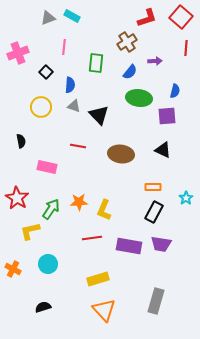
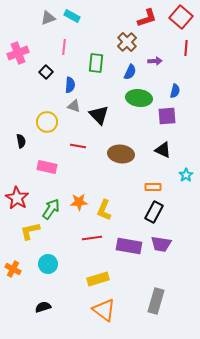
brown cross at (127, 42): rotated 12 degrees counterclockwise
blue semicircle at (130, 72): rotated 14 degrees counterclockwise
yellow circle at (41, 107): moved 6 px right, 15 px down
cyan star at (186, 198): moved 23 px up
orange triangle at (104, 310): rotated 10 degrees counterclockwise
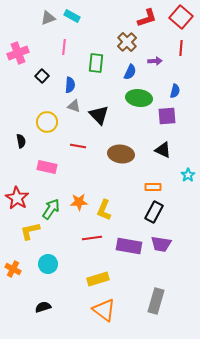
red line at (186, 48): moved 5 px left
black square at (46, 72): moved 4 px left, 4 px down
cyan star at (186, 175): moved 2 px right
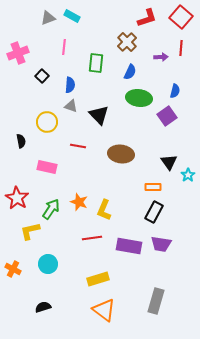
purple arrow at (155, 61): moved 6 px right, 4 px up
gray triangle at (74, 106): moved 3 px left
purple square at (167, 116): rotated 30 degrees counterclockwise
black triangle at (163, 150): moved 6 px right, 12 px down; rotated 30 degrees clockwise
orange star at (79, 202): rotated 24 degrees clockwise
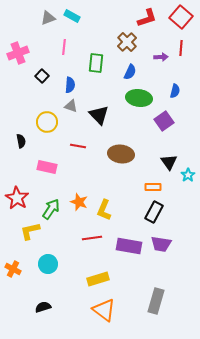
purple square at (167, 116): moved 3 px left, 5 px down
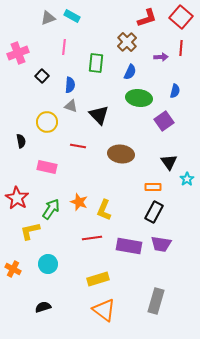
cyan star at (188, 175): moved 1 px left, 4 px down
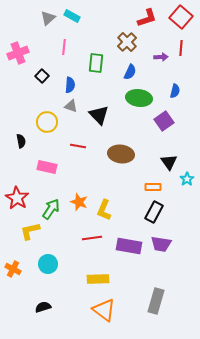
gray triangle at (48, 18): rotated 21 degrees counterclockwise
yellow rectangle at (98, 279): rotated 15 degrees clockwise
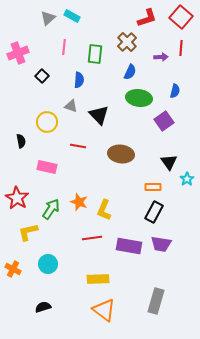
green rectangle at (96, 63): moved 1 px left, 9 px up
blue semicircle at (70, 85): moved 9 px right, 5 px up
yellow L-shape at (30, 231): moved 2 px left, 1 px down
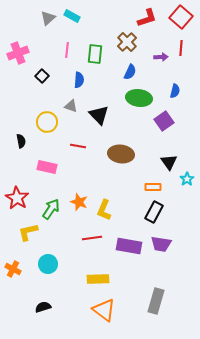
pink line at (64, 47): moved 3 px right, 3 px down
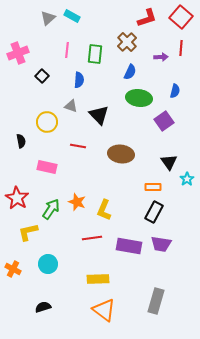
orange star at (79, 202): moved 2 px left
